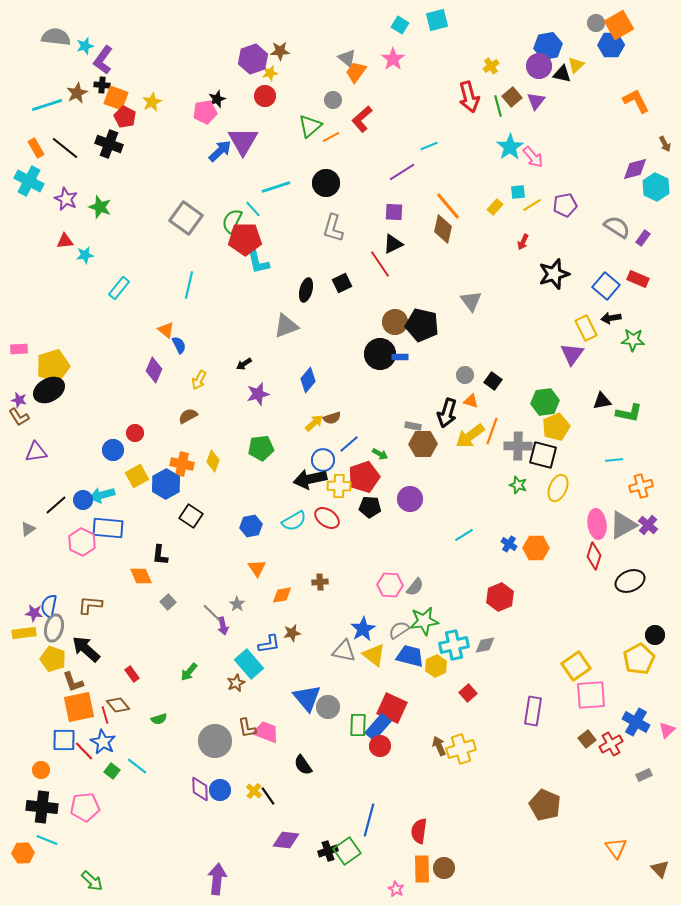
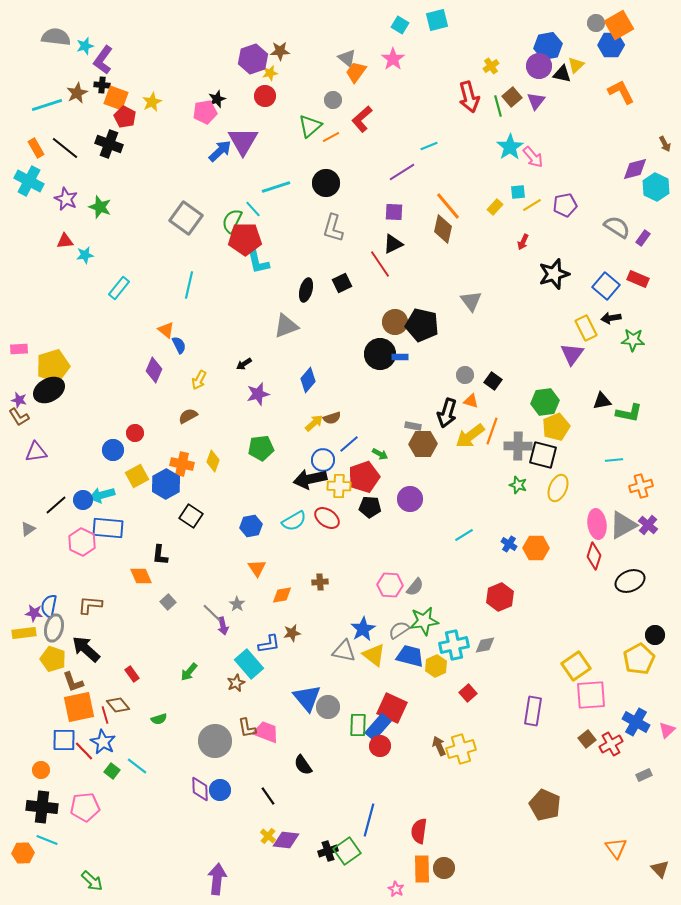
orange L-shape at (636, 101): moved 15 px left, 9 px up
yellow cross at (254, 791): moved 14 px right, 45 px down
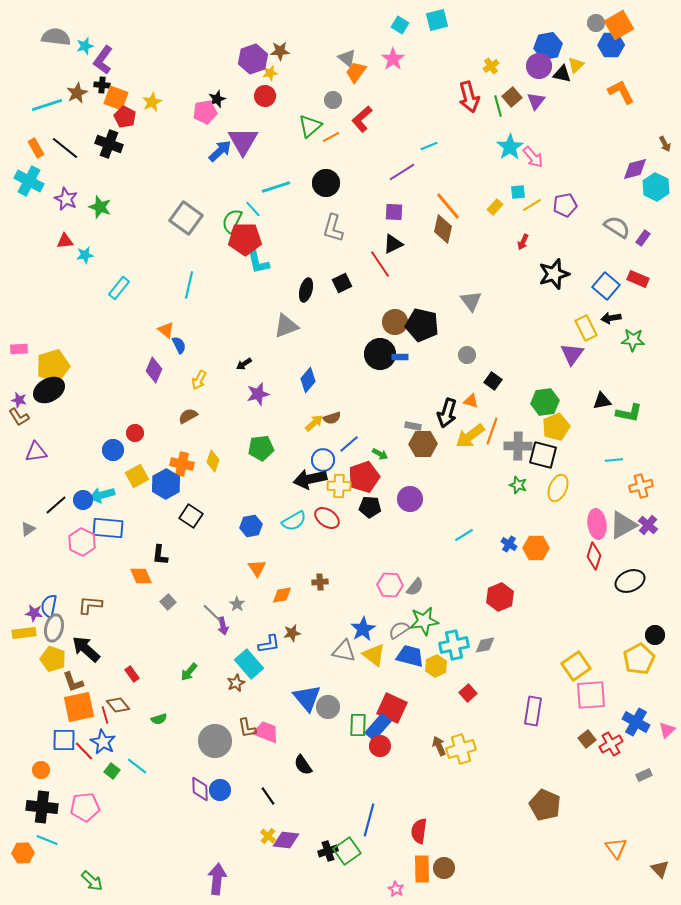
gray circle at (465, 375): moved 2 px right, 20 px up
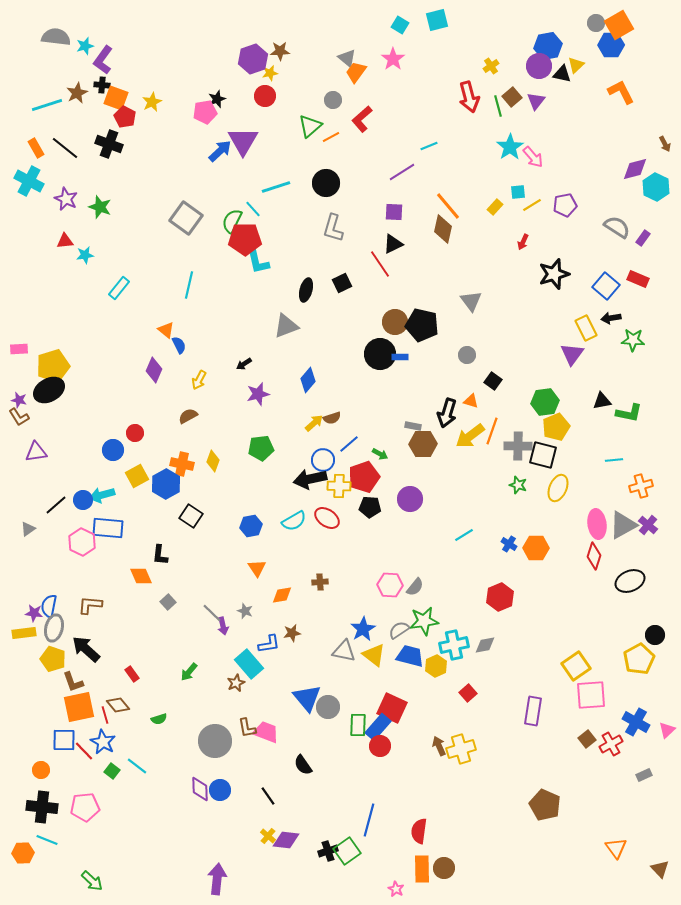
gray star at (237, 604): moved 8 px right, 7 px down; rotated 14 degrees counterclockwise
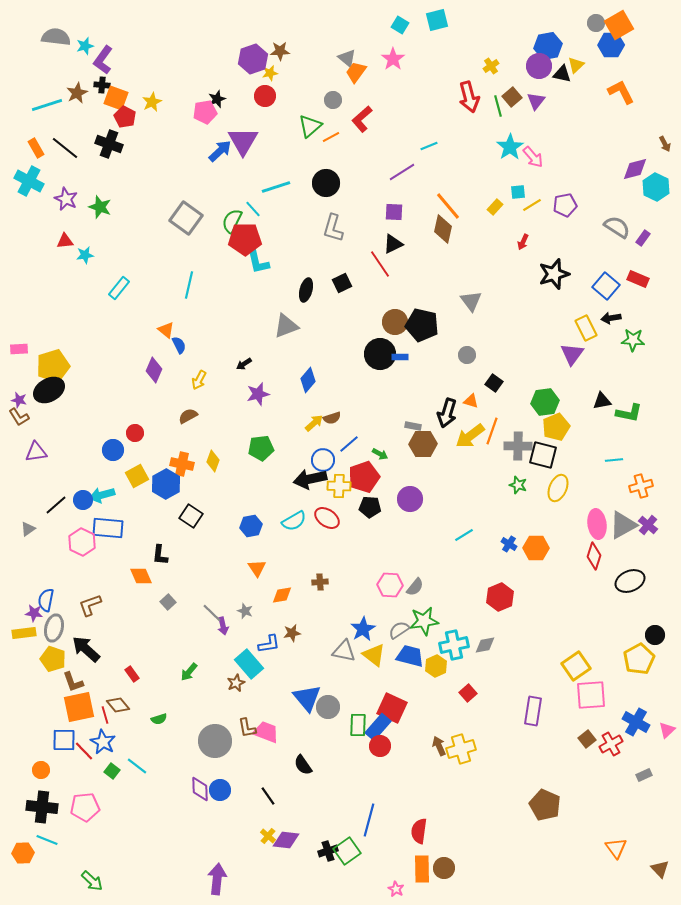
black square at (493, 381): moved 1 px right, 2 px down
brown L-shape at (90, 605): rotated 25 degrees counterclockwise
blue semicircle at (49, 606): moved 3 px left, 6 px up
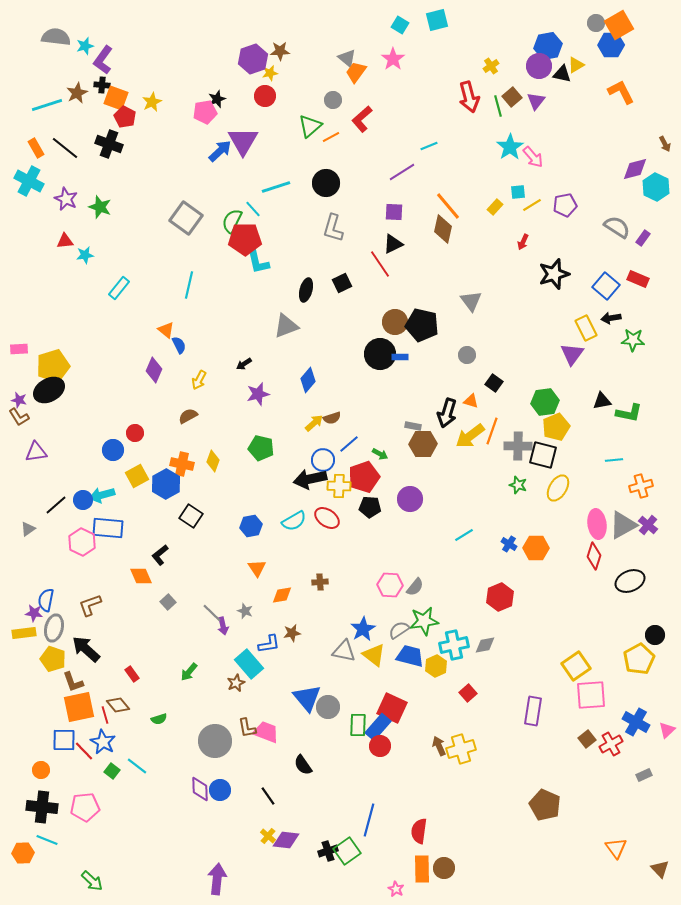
yellow triangle at (576, 65): rotated 12 degrees clockwise
green pentagon at (261, 448): rotated 20 degrees clockwise
yellow ellipse at (558, 488): rotated 8 degrees clockwise
black L-shape at (160, 555): rotated 45 degrees clockwise
